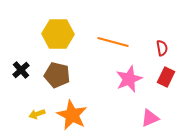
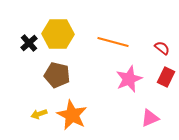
red semicircle: rotated 42 degrees counterclockwise
black cross: moved 8 px right, 27 px up
yellow arrow: moved 2 px right
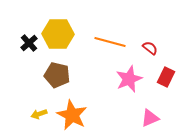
orange line: moved 3 px left
red semicircle: moved 12 px left
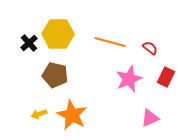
brown pentagon: moved 2 px left
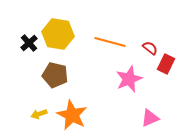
yellow hexagon: rotated 8 degrees clockwise
red rectangle: moved 13 px up
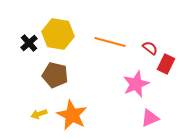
pink star: moved 7 px right, 5 px down
